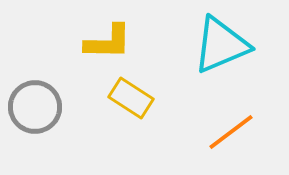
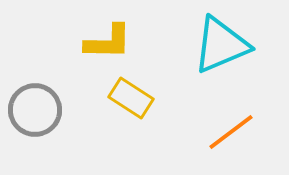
gray circle: moved 3 px down
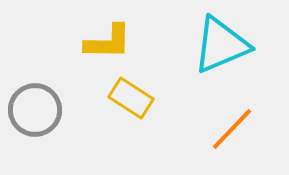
orange line: moved 1 px right, 3 px up; rotated 9 degrees counterclockwise
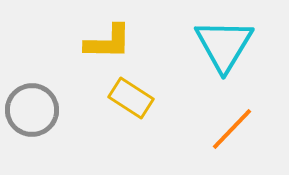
cyan triangle: moved 3 px right; rotated 36 degrees counterclockwise
gray circle: moved 3 px left
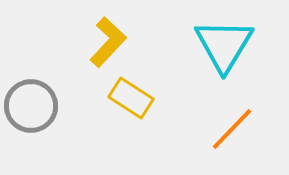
yellow L-shape: rotated 48 degrees counterclockwise
gray circle: moved 1 px left, 4 px up
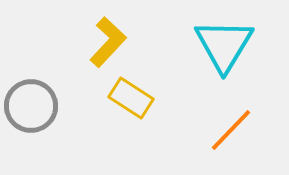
orange line: moved 1 px left, 1 px down
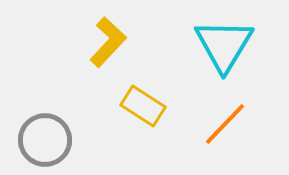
yellow rectangle: moved 12 px right, 8 px down
gray circle: moved 14 px right, 34 px down
orange line: moved 6 px left, 6 px up
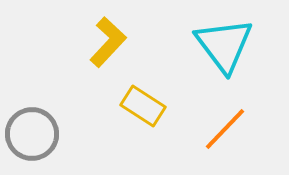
cyan triangle: rotated 8 degrees counterclockwise
orange line: moved 5 px down
gray circle: moved 13 px left, 6 px up
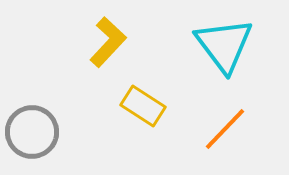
gray circle: moved 2 px up
